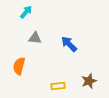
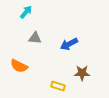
blue arrow: rotated 72 degrees counterclockwise
orange semicircle: rotated 78 degrees counterclockwise
brown star: moved 7 px left, 8 px up; rotated 21 degrees clockwise
yellow rectangle: rotated 24 degrees clockwise
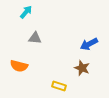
blue arrow: moved 20 px right
orange semicircle: rotated 12 degrees counterclockwise
brown star: moved 5 px up; rotated 21 degrees clockwise
yellow rectangle: moved 1 px right
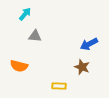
cyan arrow: moved 1 px left, 2 px down
gray triangle: moved 2 px up
brown star: moved 1 px up
yellow rectangle: rotated 16 degrees counterclockwise
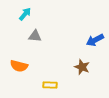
blue arrow: moved 6 px right, 4 px up
yellow rectangle: moved 9 px left, 1 px up
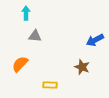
cyan arrow: moved 1 px right, 1 px up; rotated 40 degrees counterclockwise
orange semicircle: moved 1 px right, 2 px up; rotated 120 degrees clockwise
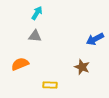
cyan arrow: moved 11 px right; rotated 32 degrees clockwise
blue arrow: moved 1 px up
orange semicircle: rotated 24 degrees clockwise
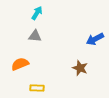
brown star: moved 2 px left, 1 px down
yellow rectangle: moved 13 px left, 3 px down
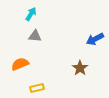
cyan arrow: moved 6 px left, 1 px down
brown star: rotated 14 degrees clockwise
yellow rectangle: rotated 16 degrees counterclockwise
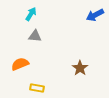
blue arrow: moved 24 px up
yellow rectangle: rotated 24 degrees clockwise
